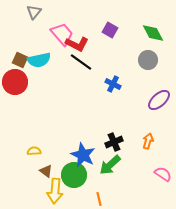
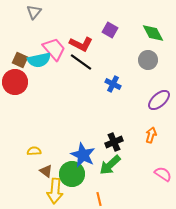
pink trapezoid: moved 8 px left, 15 px down
red L-shape: moved 4 px right
orange arrow: moved 3 px right, 6 px up
green circle: moved 2 px left, 1 px up
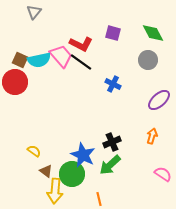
purple square: moved 3 px right, 3 px down; rotated 14 degrees counterclockwise
pink trapezoid: moved 7 px right, 7 px down
orange arrow: moved 1 px right, 1 px down
black cross: moved 2 px left
yellow semicircle: rotated 40 degrees clockwise
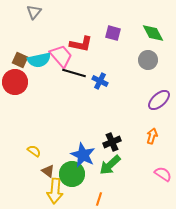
red L-shape: rotated 15 degrees counterclockwise
black line: moved 7 px left, 11 px down; rotated 20 degrees counterclockwise
blue cross: moved 13 px left, 3 px up
brown triangle: moved 2 px right
orange line: rotated 32 degrees clockwise
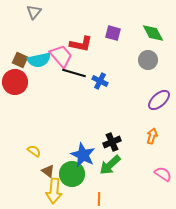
yellow arrow: moved 1 px left
orange line: rotated 16 degrees counterclockwise
